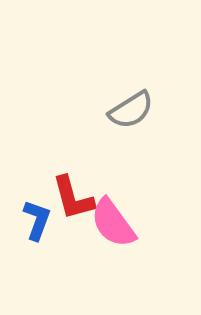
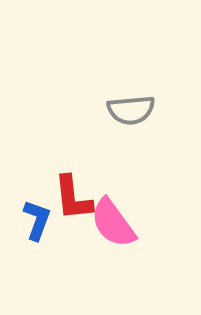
gray semicircle: rotated 27 degrees clockwise
red L-shape: rotated 9 degrees clockwise
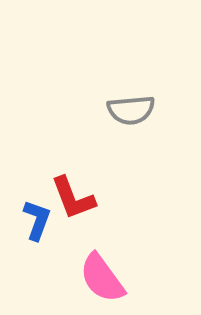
red L-shape: rotated 15 degrees counterclockwise
pink semicircle: moved 11 px left, 55 px down
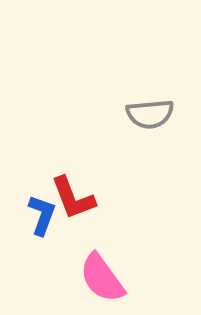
gray semicircle: moved 19 px right, 4 px down
blue L-shape: moved 5 px right, 5 px up
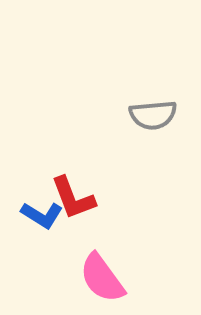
gray semicircle: moved 3 px right, 1 px down
blue L-shape: rotated 102 degrees clockwise
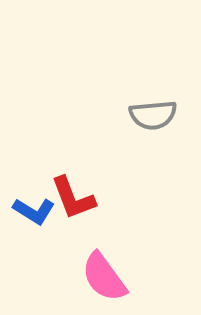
blue L-shape: moved 8 px left, 4 px up
pink semicircle: moved 2 px right, 1 px up
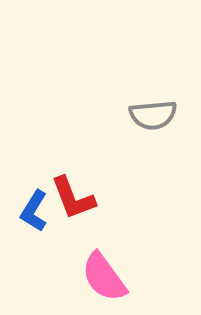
blue L-shape: rotated 90 degrees clockwise
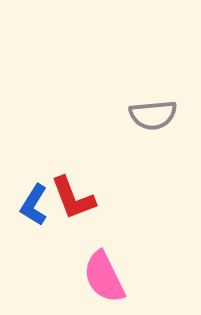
blue L-shape: moved 6 px up
pink semicircle: rotated 10 degrees clockwise
